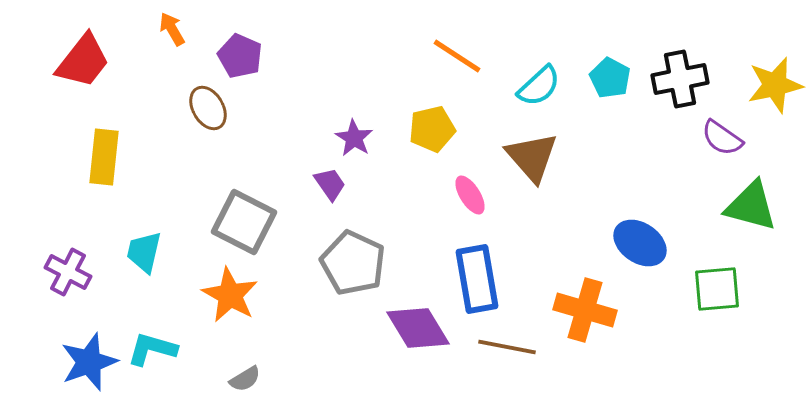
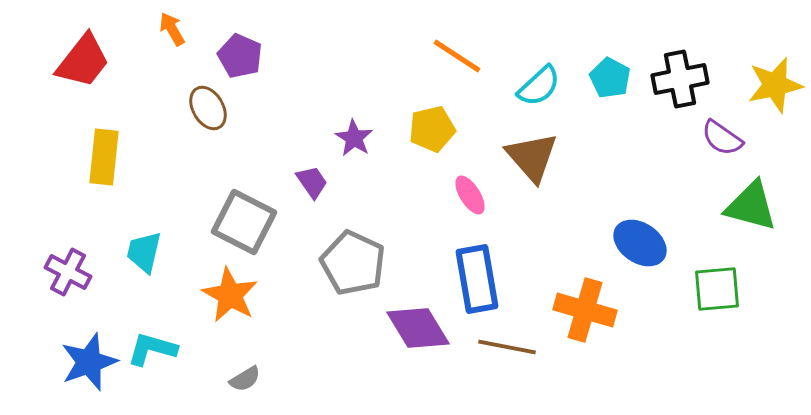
purple trapezoid: moved 18 px left, 2 px up
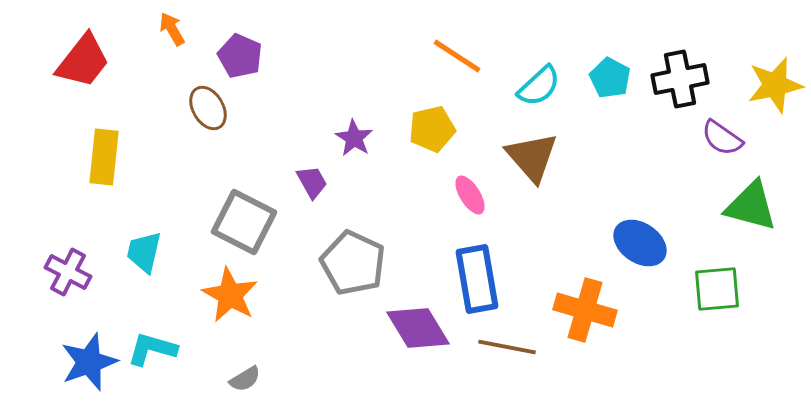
purple trapezoid: rotated 6 degrees clockwise
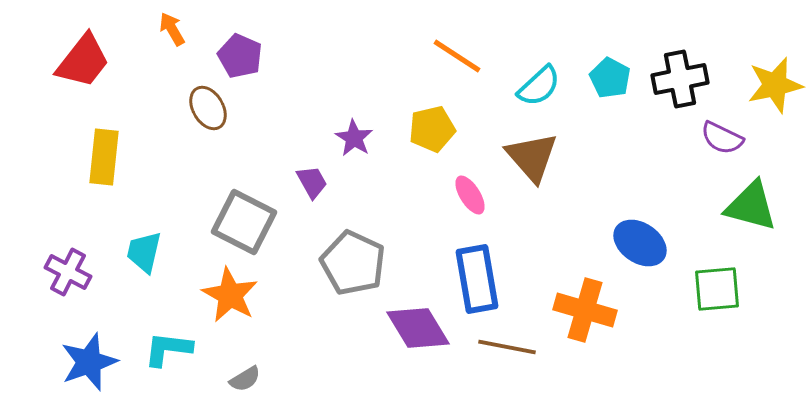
purple semicircle: rotated 9 degrees counterclockwise
cyan L-shape: moved 16 px right; rotated 9 degrees counterclockwise
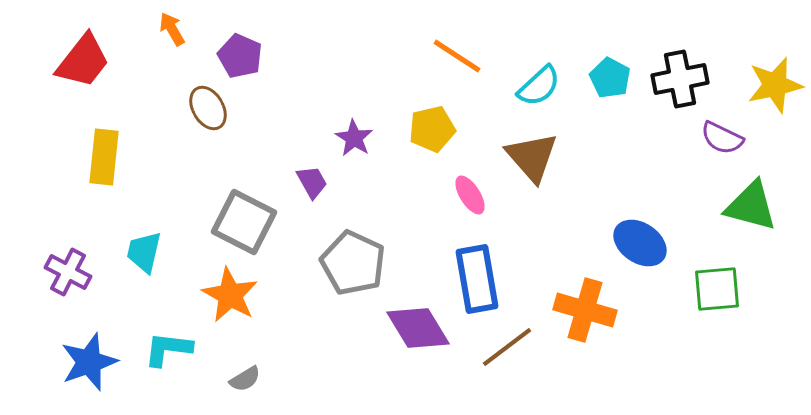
brown line: rotated 48 degrees counterclockwise
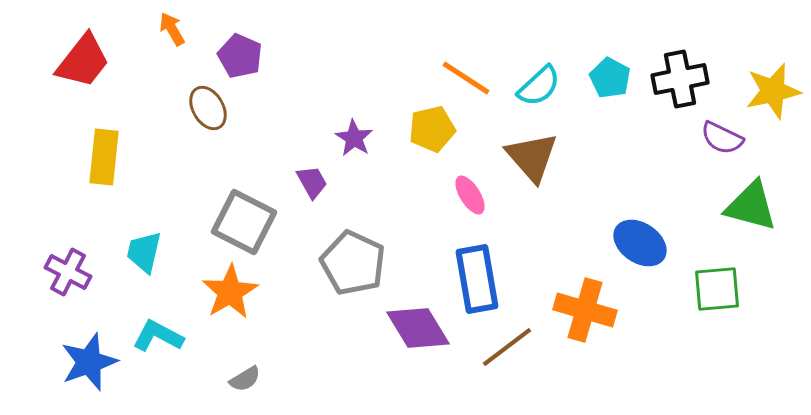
orange line: moved 9 px right, 22 px down
yellow star: moved 2 px left, 6 px down
orange star: moved 3 px up; rotated 12 degrees clockwise
cyan L-shape: moved 10 px left, 13 px up; rotated 21 degrees clockwise
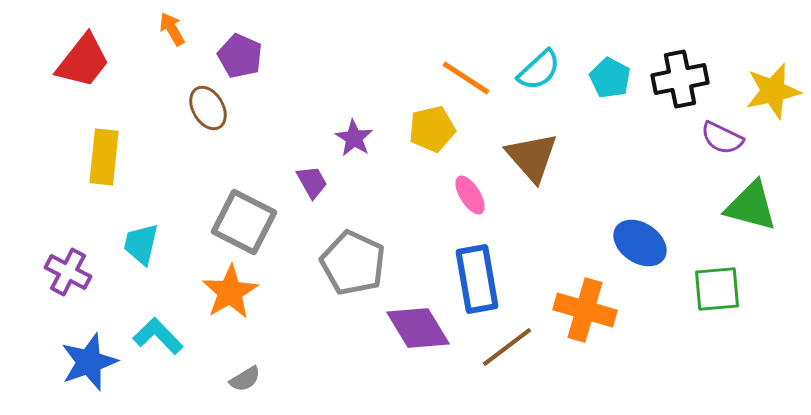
cyan semicircle: moved 16 px up
cyan trapezoid: moved 3 px left, 8 px up
cyan L-shape: rotated 18 degrees clockwise
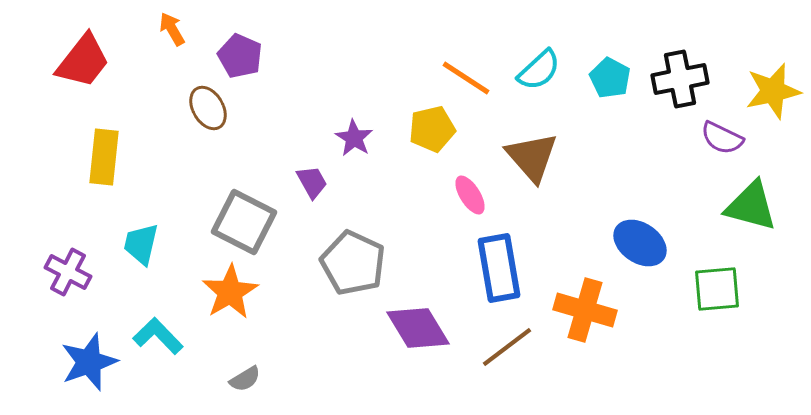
blue rectangle: moved 22 px right, 11 px up
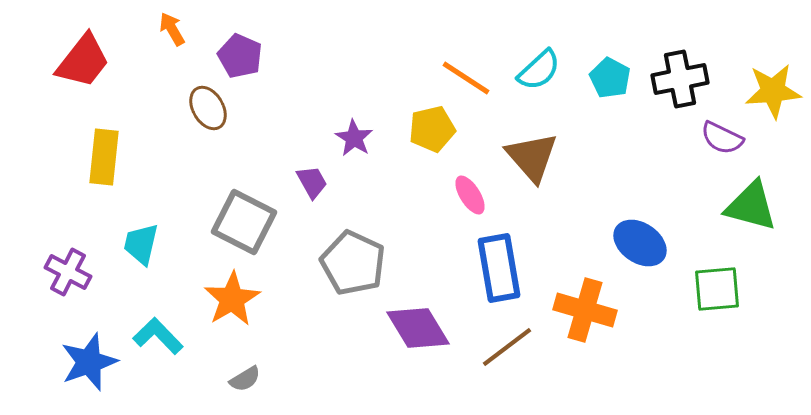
yellow star: rotated 8 degrees clockwise
orange star: moved 2 px right, 7 px down
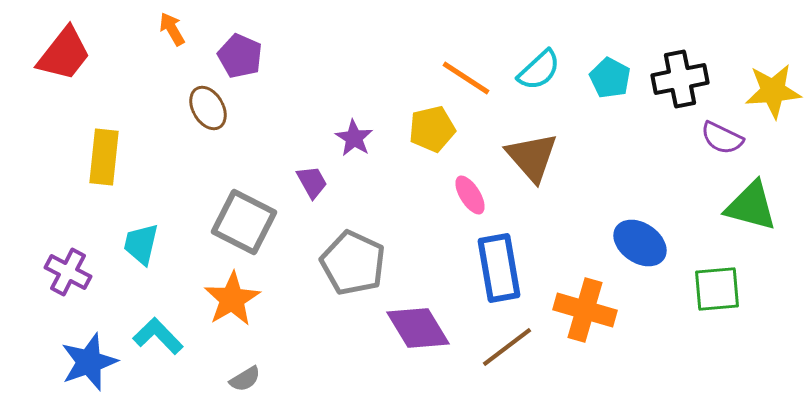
red trapezoid: moved 19 px left, 7 px up
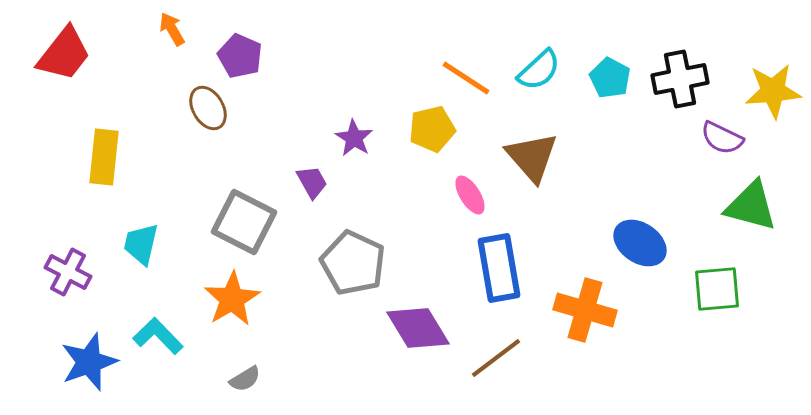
brown line: moved 11 px left, 11 px down
